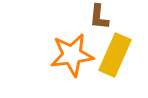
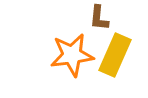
brown L-shape: moved 1 px down
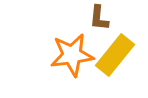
yellow rectangle: rotated 15 degrees clockwise
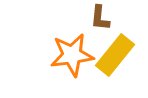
brown L-shape: moved 1 px right
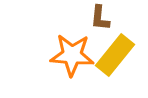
orange star: rotated 12 degrees clockwise
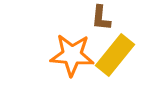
brown L-shape: moved 1 px right
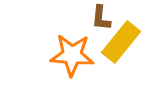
yellow rectangle: moved 6 px right, 13 px up
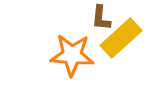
yellow rectangle: moved 4 px up; rotated 9 degrees clockwise
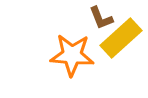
brown L-shape: rotated 28 degrees counterclockwise
